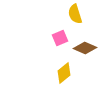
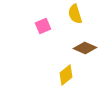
pink square: moved 17 px left, 12 px up
yellow diamond: moved 2 px right, 2 px down
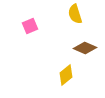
pink square: moved 13 px left
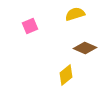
yellow semicircle: rotated 90 degrees clockwise
